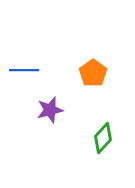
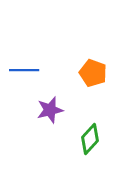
orange pentagon: rotated 16 degrees counterclockwise
green diamond: moved 13 px left, 1 px down
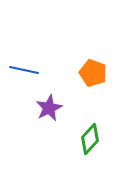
blue line: rotated 12 degrees clockwise
purple star: moved 1 px left, 2 px up; rotated 12 degrees counterclockwise
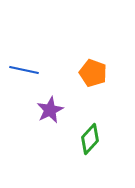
purple star: moved 1 px right, 2 px down
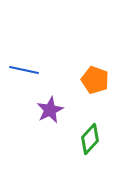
orange pentagon: moved 2 px right, 7 px down
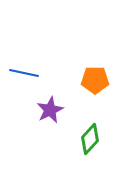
blue line: moved 3 px down
orange pentagon: rotated 20 degrees counterclockwise
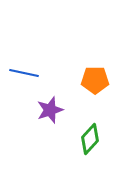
purple star: rotated 8 degrees clockwise
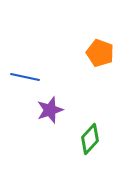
blue line: moved 1 px right, 4 px down
orange pentagon: moved 5 px right, 27 px up; rotated 20 degrees clockwise
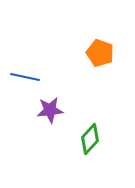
purple star: rotated 12 degrees clockwise
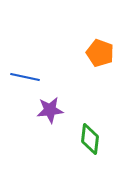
green diamond: rotated 36 degrees counterclockwise
